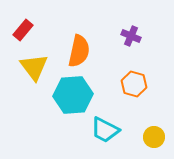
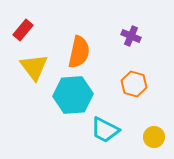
orange semicircle: moved 1 px down
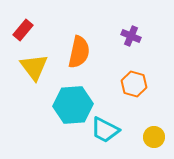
cyan hexagon: moved 10 px down
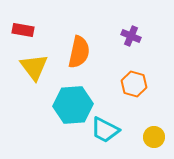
red rectangle: rotated 60 degrees clockwise
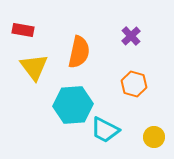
purple cross: rotated 24 degrees clockwise
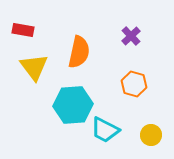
yellow circle: moved 3 px left, 2 px up
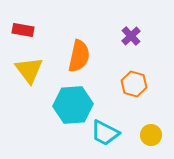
orange semicircle: moved 4 px down
yellow triangle: moved 5 px left, 3 px down
cyan trapezoid: moved 3 px down
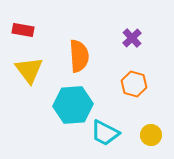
purple cross: moved 1 px right, 2 px down
orange semicircle: rotated 16 degrees counterclockwise
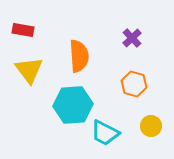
yellow circle: moved 9 px up
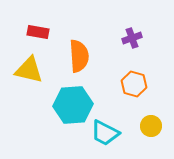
red rectangle: moved 15 px right, 2 px down
purple cross: rotated 24 degrees clockwise
yellow triangle: rotated 40 degrees counterclockwise
